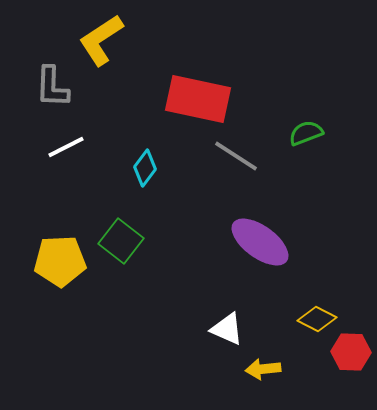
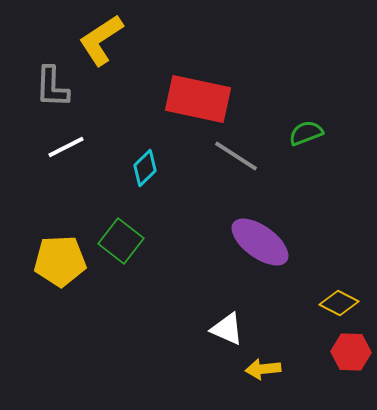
cyan diamond: rotated 9 degrees clockwise
yellow diamond: moved 22 px right, 16 px up
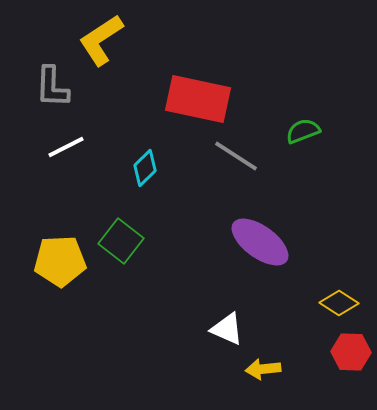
green semicircle: moved 3 px left, 2 px up
yellow diamond: rotated 6 degrees clockwise
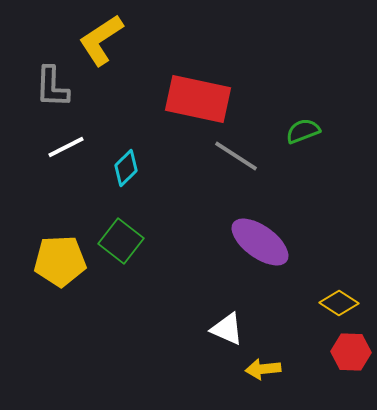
cyan diamond: moved 19 px left
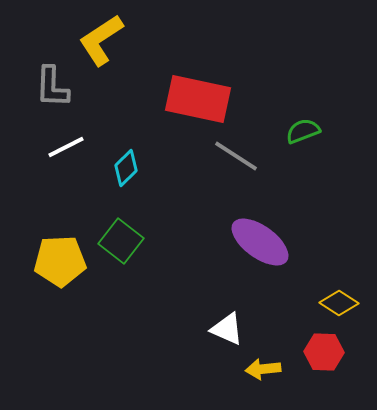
red hexagon: moved 27 px left
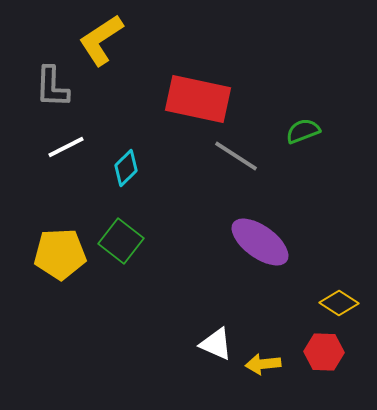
yellow pentagon: moved 7 px up
white triangle: moved 11 px left, 15 px down
yellow arrow: moved 5 px up
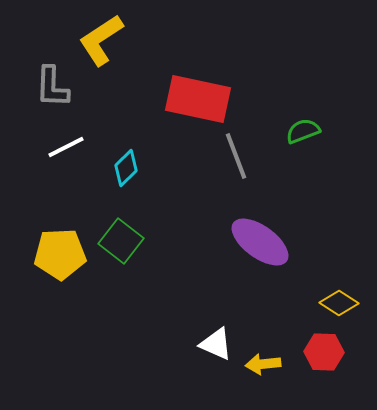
gray line: rotated 36 degrees clockwise
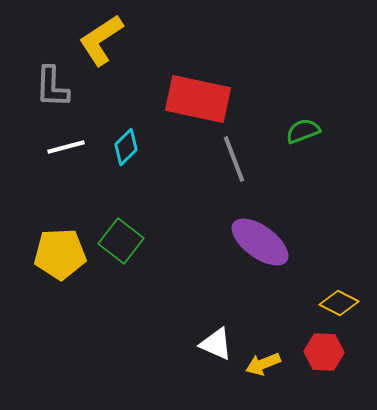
white line: rotated 12 degrees clockwise
gray line: moved 2 px left, 3 px down
cyan diamond: moved 21 px up
yellow diamond: rotated 6 degrees counterclockwise
yellow arrow: rotated 16 degrees counterclockwise
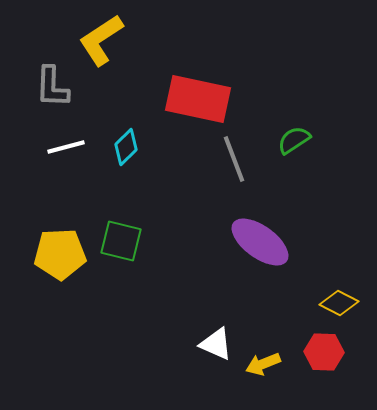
green semicircle: moved 9 px left, 9 px down; rotated 12 degrees counterclockwise
green square: rotated 24 degrees counterclockwise
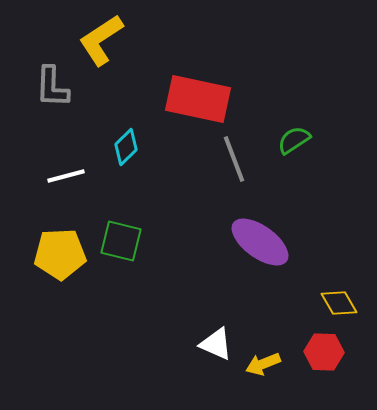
white line: moved 29 px down
yellow diamond: rotated 33 degrees clockwise
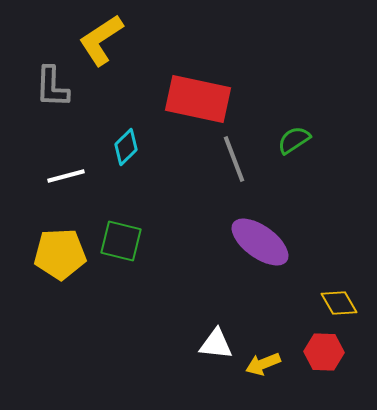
white triangle: rotated 18 degrees counterclockwise
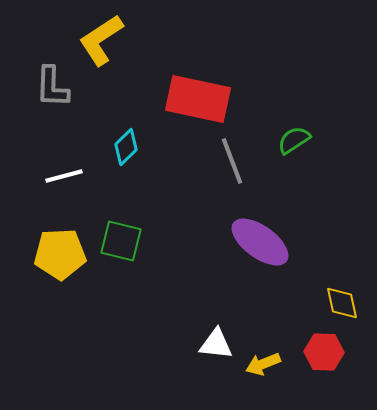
gray line: moved 2 px left, 2 px down
white line: moved 2 px left
yellow diamond: moved 3 px right; rotated 18 degrees clockwise
